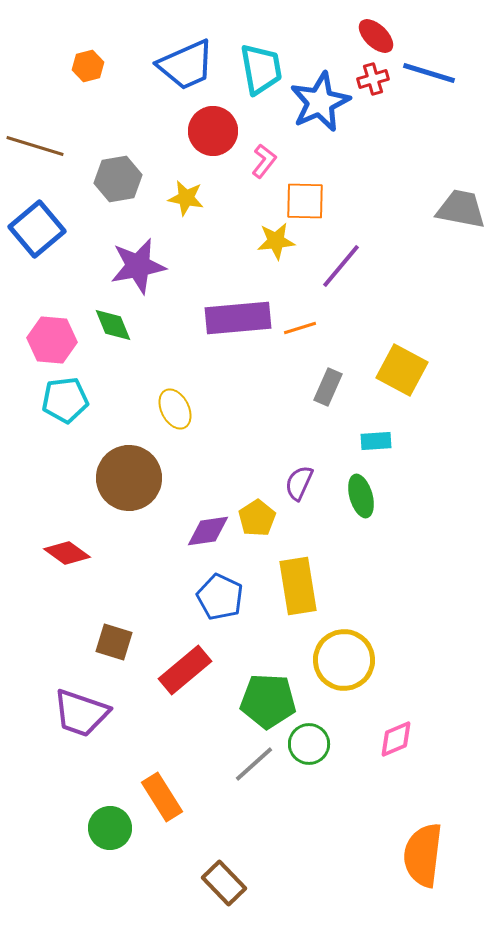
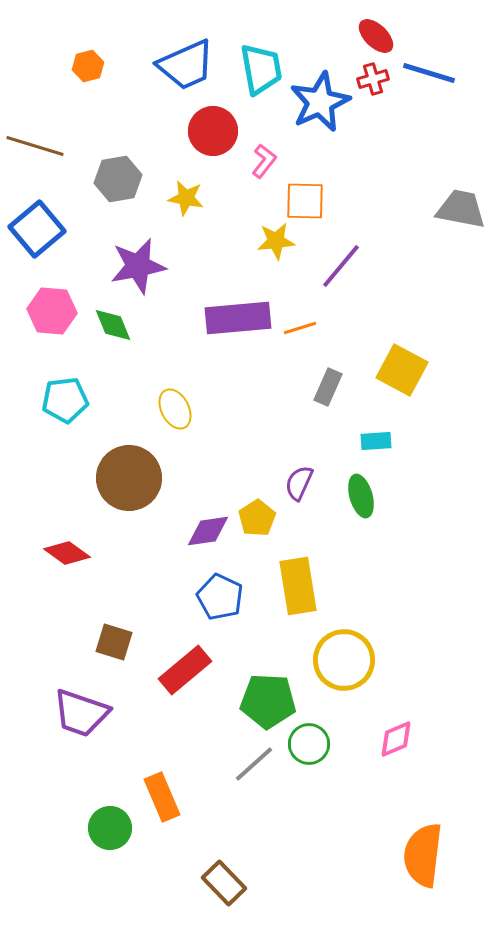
pink hexagon at (52, 340): moved 29 px up
orange rectangle at (162, 797): rotated 9 degrees clockwise
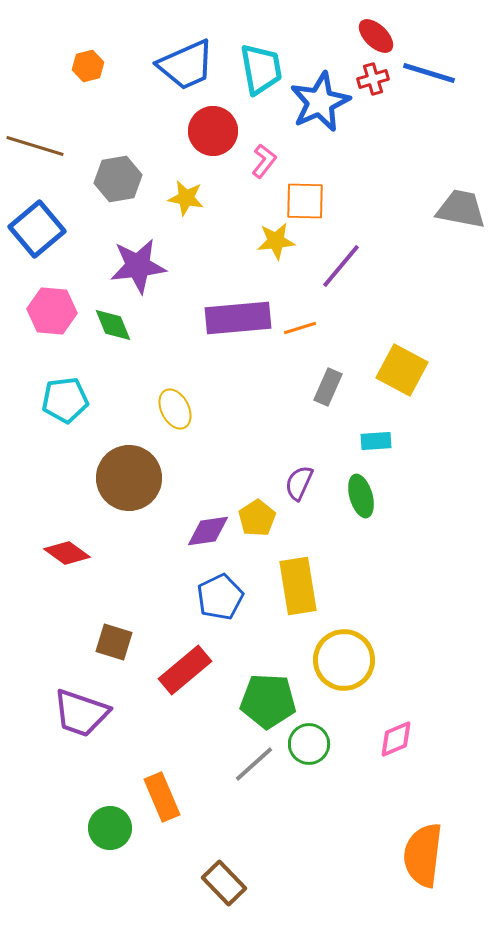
purple star at (138, 266): rotated 4 degrees clockwise
blue pentagon at (220, 597): rotated 21 degrees clockwise
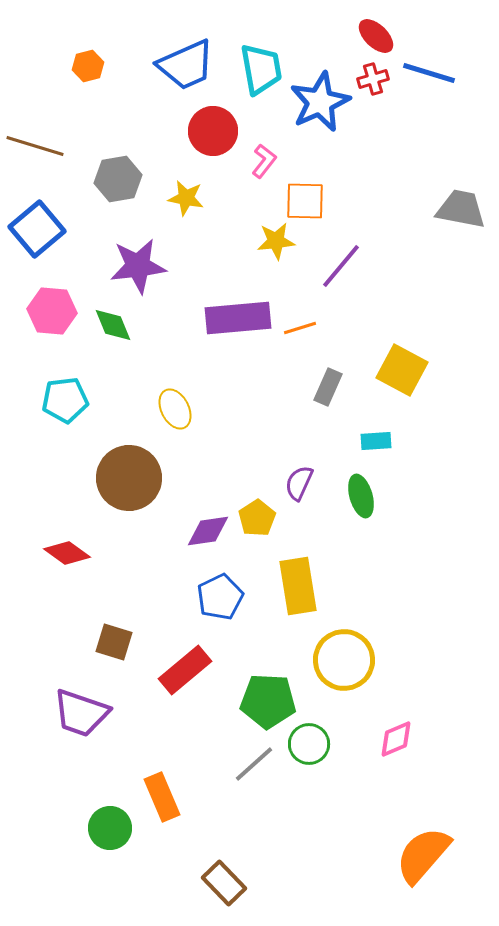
orange semicircle at (423, 855): rotated 34 degrees clockwise
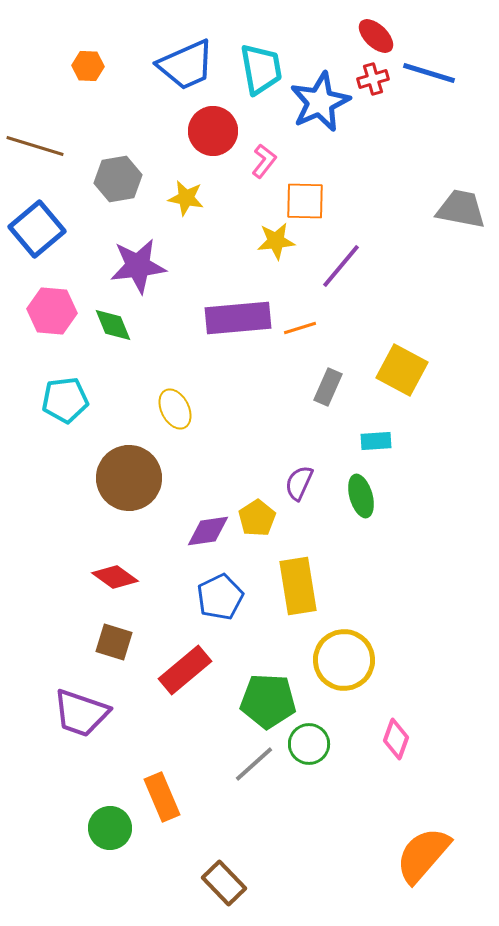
orange hexagon at (88, 66): rotated 16 degrees clockwise
red diamond at (67, 553): moved 48 px right, 24 px down
pink diamond at (396, 739): rotated 48 degrees counterclockwise
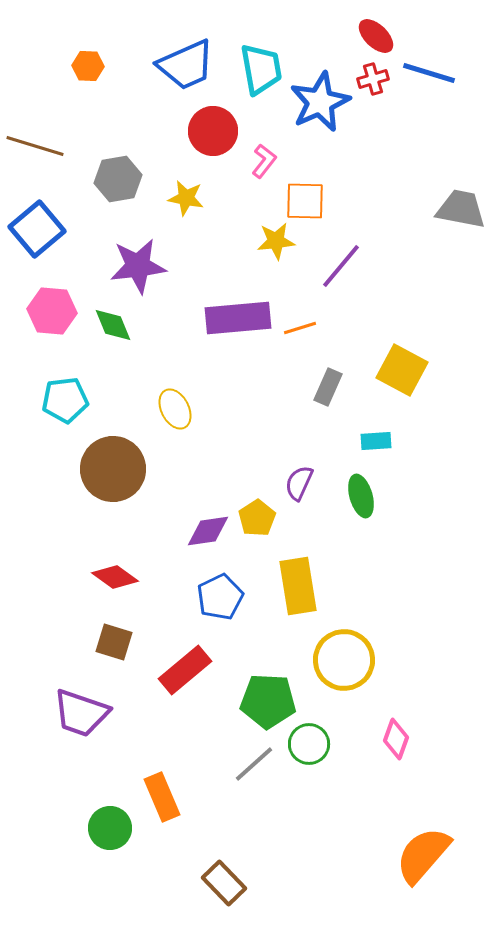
brown circle at (129, 478): moved 16 px left, 9 px up
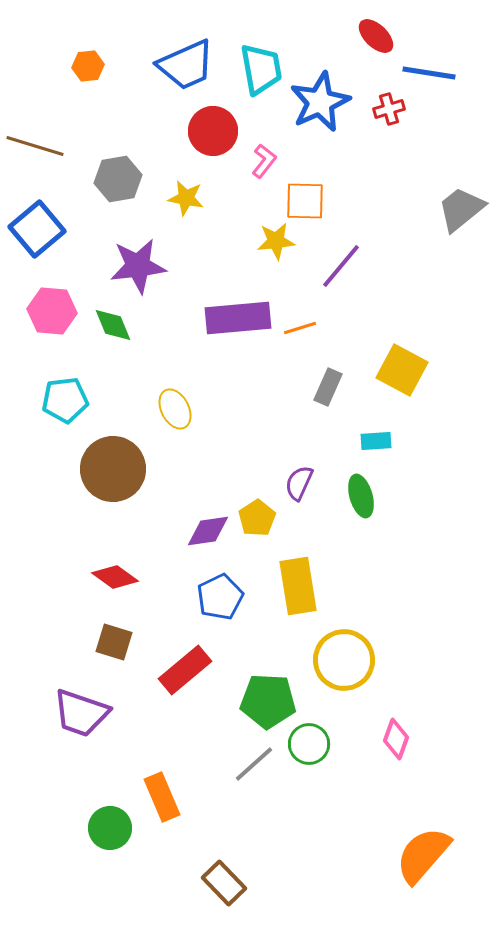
orange hexagon at (88, 66): rotated 8 degrees counterclockwise
blue line at (429, 73): rotated 8 degrees counterclockwise
red cross at (373, 79): moved 16 px right, 30 px down
gray trapezoid at (461, 209): rotated 50 degrees counterclockwise
